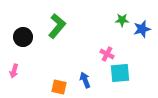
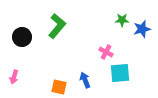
black circle: moved 1 px left
pink cross: moved 1 px left, 2 px up
pink arrow: moved 6 px down
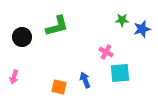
green L-shape: rotated 35 degrees clockwise
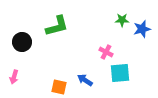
black circle: moved 5 px down
blue arrow: rotated 35 degrees counterclockwise
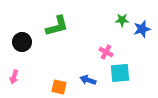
blue arrow: moved 3 px right; rotated 14 degrees counterclockwise
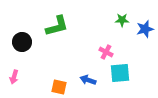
blue star: moved 3 px right
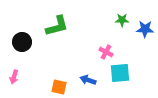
blue star: rotated 18 degrees clockwise
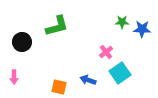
green star: moved 2 px down
blue star: moved 3 px left
pink cross: rotated 24 degrees clockwise
cyan square: rotated 30 degrees counterclockwise
pink arrow: rotated 16 degrees counterclockwise
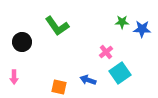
green L-shape: rotated 70 degrees clockwise
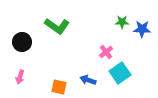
green L-shape: rotated 20 degrees counterclockwise
pink arrow: moved 6 px right; rotated 16 degrees clockwise
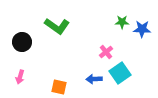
blue arrow: moved 6 px right, 1 px up; rotated 21 degrees counterclockwise
